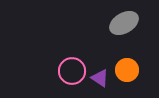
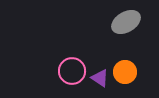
gray ellipse: moved 2 px right, 1 px up
orange circle: moved 2 px left, 2 px down
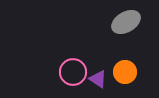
pink circle: moved 1 px right, 1 px down
purple triangle: moved 2 px left, 1 px down
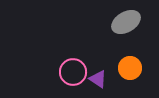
orange circle: moved 5 px right, 4 px up
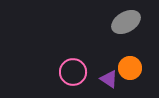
purple triangle: moved 11 px right
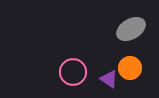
gray ellipse: moved 5 px right, 7 px down
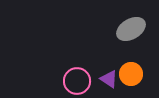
orange circle: moved 1 px right, 6 px down
pink circle: moved 4 px right, 9 px down
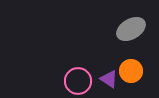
orange circle: moved 3 px up
pink circle: moved 1 px right
